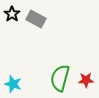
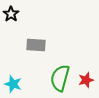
black star: moved 1 px left
gray rectangle: moved 26 px down; rotated 24 degrees counterclockwise
red star: rotated 14 degrees counterclockwise
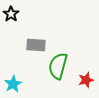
green semicircle: moved 2 px left, 12 px up
cyan star: rotated 24 degrees clockwise
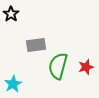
gray rectangle: rotated 12 degrees counterclockwise
red star: moved 13 px up
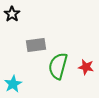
black star: moved 1 px right
red star: rotated 28 degrees clockwise
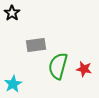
black star: moved 1 px up
red star: moved 2 px left, 2 px down
